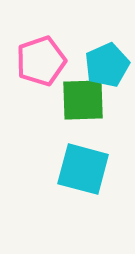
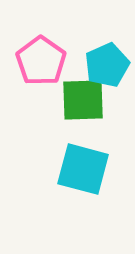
pink pentagon: rotated 18 degrees counterclockwise
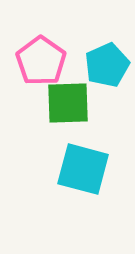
green square: moved 15 px left, 3 px down
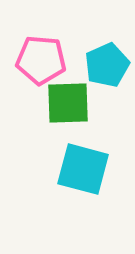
pink pentagon: moved 1 px up; rotated 30 degrees counterclockwise
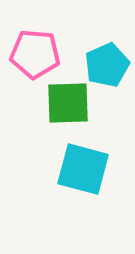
pink pentagon: moved 6 px left, 6 px up
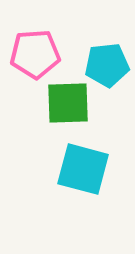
pink pentagon: rotated 9 degrees counterclockwise
cyan pentagon: rotated 18 degrees clockwise
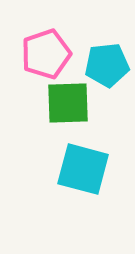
pink pentagon: moved 11 px right; rotated 15 degrees counterclockwise
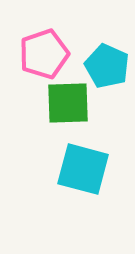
pink pentagon: moved 2 px left
cyan pentagon: moved 1 px down; rotated 30 degrees clockwise
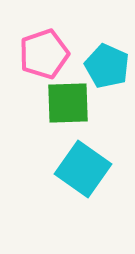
cyan square: rotated 20 degrees clockwise
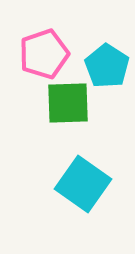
cyan pentagon: rotated 9 degrees clockwise
cyan square: moved 15 px down
